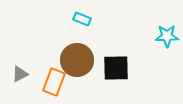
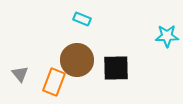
gray triangle: rotated 42 degrees counterclockwise
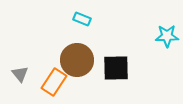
orange rectangle: rotated 12 degrees clockwise
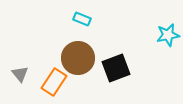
cyan star: moved 1 px right, 1 px up; rotated 10 degrees counterclockwise
brown circle: moved 1 px right, 2 px up
black square: rotated 20 degrees counterclockwise
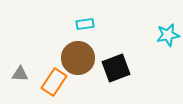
cyan rectangle: moved 3 px right, 5 px down; rotated 30 degrees counterclockwise
gray triangle: rotated 48 degrees counterclockwise
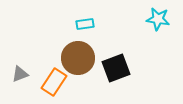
cyan star: moved 10 px left, 16 px up; rotated 20 degrees clockwise
gray triangle: rotated 24 degrees counterclockwise
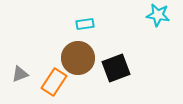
cyan star: moved 4 px up
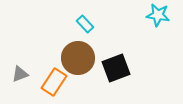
cyan rectangle: rotated 54 degrees clockwise
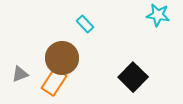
brown circle: moved 16 px left
black square: moved 17 px right, 9 px down; rotated 24 degrees counterclockwise
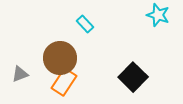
cyan star: rotated 10 degrees clockwise
brown circle: moved 2 px left
orange rectangle: moved 10 px right
